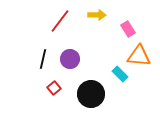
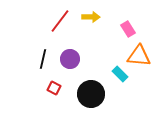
yellow arrow: moved 6 px left, 2 px down
red square: rotated 24 degrees counterclockwise
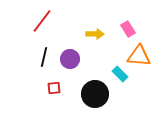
yellow arrow: moved 4 px right, 17 px down
red line: moved 18 px left
black line: moved 1 px right, 2 px up
red square: rotated 32 degrees counterclockwise
black circle: moved 4 px right
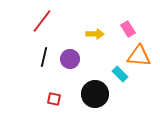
red square: moved 11 px down; rotated 16 degrees clockwise
